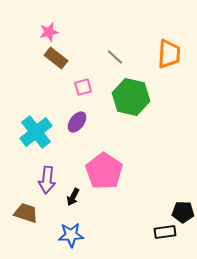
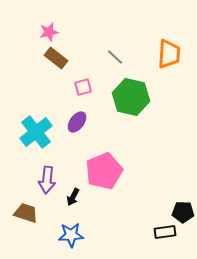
pink pentagon: rotated 15 degrees clockwise
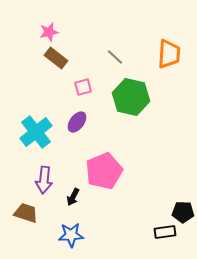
purple arrow: moved 3 px left
